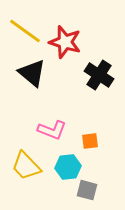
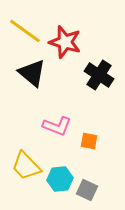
pink L-shape: moved 5 px right, 4 px up
orange square: moved 1 px left; rotated 18 degrees clockwise
cyan hexagon: moved 8 px left, 12 px down
gray square: rotated 10 degrees clockwise
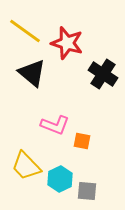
red star: moved 2 px right, 1 px down
black cross: moved 4 px right, 1 px up
pink L-shape: moved 2 px left, 1 px up
orange square: moved 7 px left
cyan hexagon: rotated 20 degrees counterclockwise
gray square: moved 1 px down; rotated 20 degrees counterclockwise
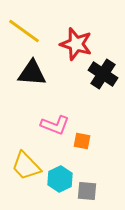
yellow line: moved 1 px left
red star: moved 9 px right, 1 px down
black triangle: rotated 36 degrees counterclockwise
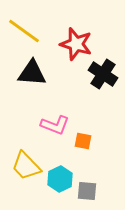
orange square: moved 1 px right
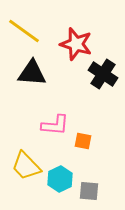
pink L-shape: rotated 16 degrees counterclockwise
gray square: moved 2 px right
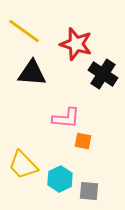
pink L-shape: moved 11 px right, 7 px up
yellow trapezoid: moved 3 px left, 1 px up
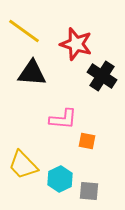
black cross: moved 1 px left, 2 px down
pink L-shape: moved 3 px left, 1 px down
orange square: moved 4 px right
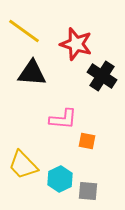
gray square: moved 1 px left
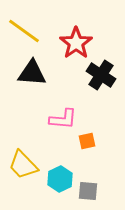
red star: moved 1 px up; rotated 20 degrees clockwise
black cross: moved 1 px left, 1 px up
orange square: rotated 24 degrees counterclockwise
